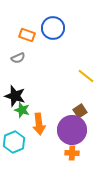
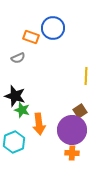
orange rectangle: moved 4 px right, 2 px down
yellow line: rotated 54 degrees clockwise
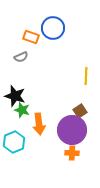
gray semicircle: moved 3 px right, 1 px up
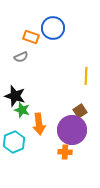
orange cross: moved 7 px left, 1 px up
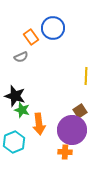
orange rectangle: rotated 35 degrees clockwise
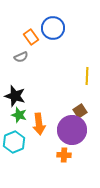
yellow line: moved 1 px right
green star: moved 3 px left, 5 px down
orange cross: moved 1 px left, 3 px down
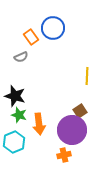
orange cross: rotated 16 degrees counterclockwise
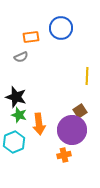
blue circle: moved 8 px right
orange rectangle: rotated 63 degrees counterclockwise
black star: moved 1 px right, 1 px down
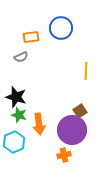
yellow line: moved 1 px left, 5 px up
